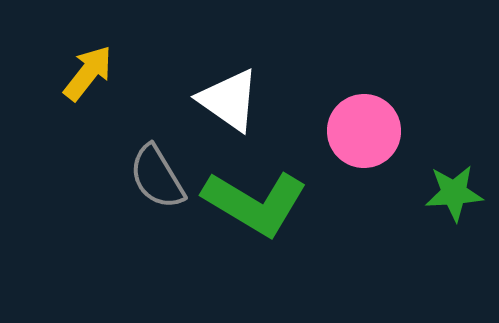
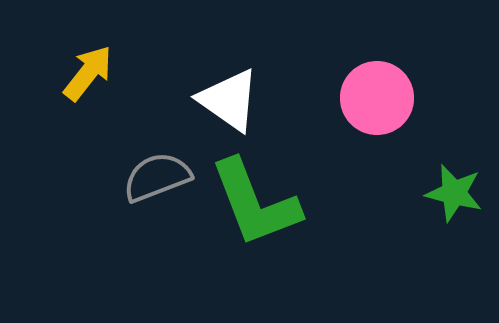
pink circle: moved 13 px right, 33 px up
gray semicircle: rotated 100 degrees clockwise
green star: rotated 18 degrees clockwise
green L-shape: rotated 38 degrees clockwise
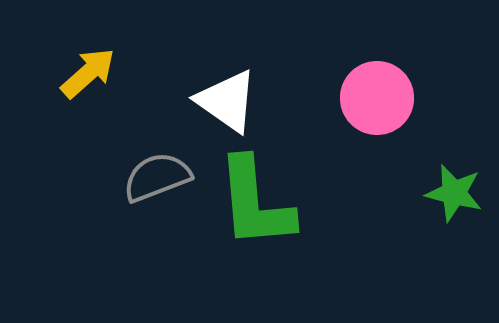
yellow arrow: rotated 10 degrees clockwise
white triangle: moved 2 px left, 1 px down
green L-shape: rotated 16 degrees clockwise
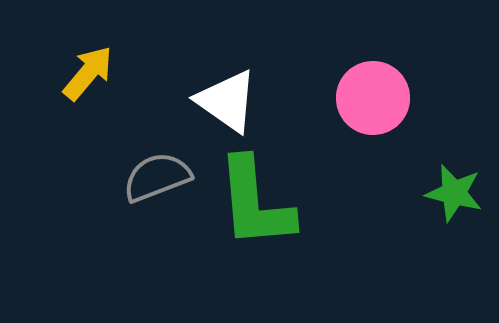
yellow arrow: rotated 8 degrees counterclockwise
pink circle: moved 4 px left
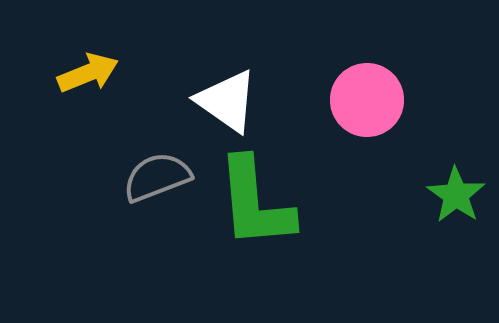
yellow arrow: rotated 28 degrees clockwise
pink circle: moved 6 px left, 2 px down
green star: moved 2 px right, 2 px down; rotated 20 degrees clockwise
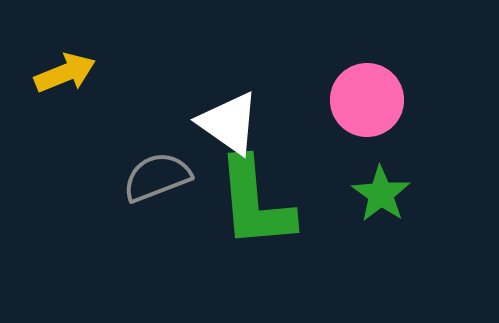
yellow arrow: moved 23 px left
white triangle: moved 2 px right, 22 px down
green star: moved 75 px left, 1 px up
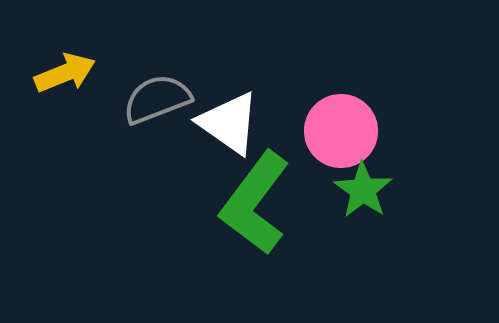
pink circle: moved 26 px left, 31 px down
gray semicircle: moved 78 px up
green star: moved 18 px left, 4 px up
green L-shape: rotated 42 degrees clockwise
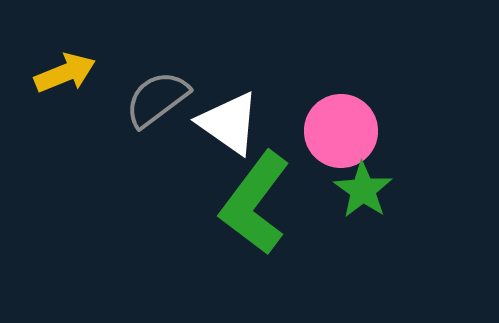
gray semicircle: rotated 16 degrees counterclockwise
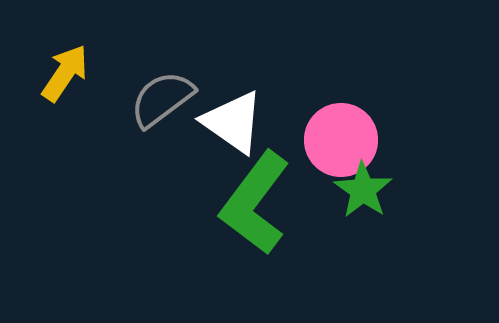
yellow arrow: rotated 34 degrees counterclockwise
gray semicircle: moved 5 px right
white triangle: moved 4 px right, 1 px up
pink circle: moved 9 px down
